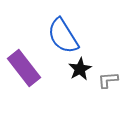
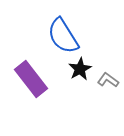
purple rectangle: moved 7 px right, 11 px down
gray L-shape: rotated 40 degrees clockwise
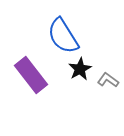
purple rectangle: moved 4 px up
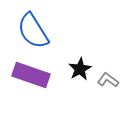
blue semicircle: moved 30 px left, 5 px up
purple rectangle: rotated 33 degrees counterclockwise
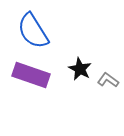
black star: rotated 15 degrees counterclockwise
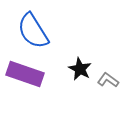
purple rectangle: moved 6 px left, 1 px up
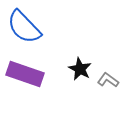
blue semicircle: moved 9 px left, 4 px up; rotated 12 degrees counterclockwise
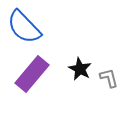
purple rectangle: moved 7 px right; rotated 69 degrees counterclockwise
gray L-shape: moved 1 px right, 2 px up; rotated 40 degrees clockwise
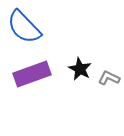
purple rectangle: rotated 30 degrees clockwise
gray L-shape: rotated 50 degrees counterclockwise
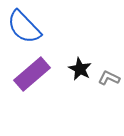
purple rectangle: rotated 21 degrees counterclockwise
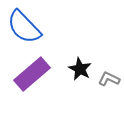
gray L-shape: moved 1 px down
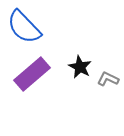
black star: moved 2 px up
gray L-shape: moved 1 px left
